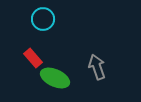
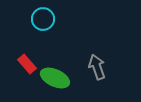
red rectangle: moved 6 px left, 6 px down
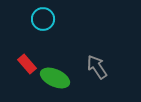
gray arrow: rotated 15 degrees counterclockwise
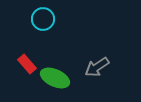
gray arrow: rotated 90 degrees counterclockwise
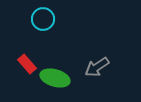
green ellipse: rotated 8 degrees counterclockwise
